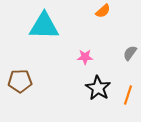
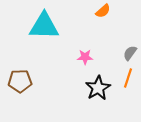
black star: rotated 10 degrees clockwise
orange line: moved 17 px up
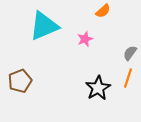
cyan triangle: rotated 24 degrees counterclockwise
pink star: moved 18 px up; rotated 21 degrees counterclockwise
brown pentagon: rotated 20 degrees counterclockwise
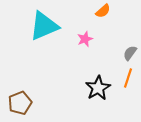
brown pentagon: moved 22 px down
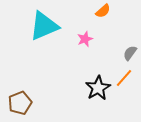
orange line: moved 4 px left; rotated 24 degrees clockwise
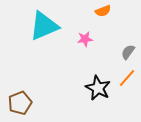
orange semicircle: rotated 21 degrees clockwise
pink star: rotated 14 degrees clockwise
gray semicircle: moved 2 px left, 1 px up
orange line: moved 3 px right
black star: rotated 15 degrees counterclockwise
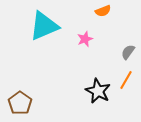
pink star: rotated 14 degrees counterclockwise
orange line: moved 1 px left, 2 px down; rotated 12 degrees counterclockwise
black star: moved 3 px down
brown pentagon: rotated 15 degrees counterclockwise
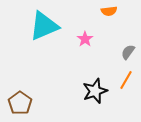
orange semicircle: moved 6 px right; rotated 14 degrees clockwise
pink star: rotated 14 degrees counterclockwise
black star: moved 3 px left; rotated 25 degrees clockwise
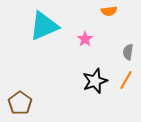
gray semicircle: rotated 28 degrees counterclockwise
black star: moved 10 px up
